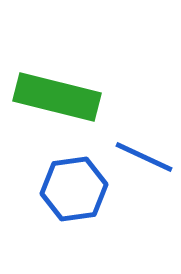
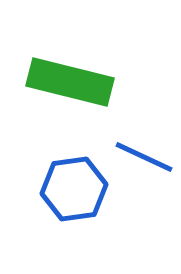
green rectangle: moved 13 px right, 15 px up
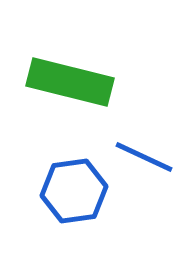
blue hexagon: moved 2 px down
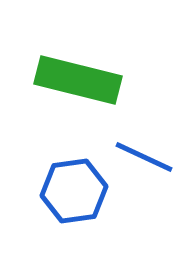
green rectangle: moved 8 px right, 2 px up
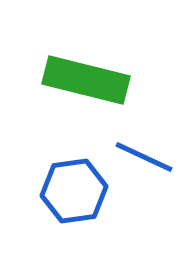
green rectangle: moved 8 px right
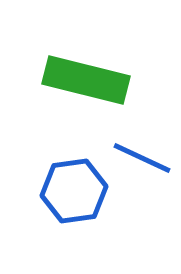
blue line: moved 2 px left, 1 px down
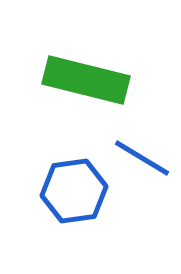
blue line: rotated 6 degrees clockwise
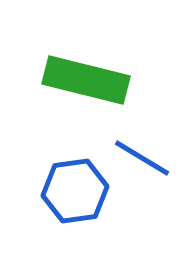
blue hexagon: moved 1 px right
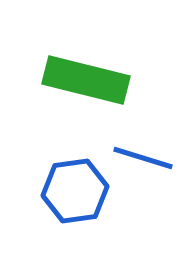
blue line: moved 1 px right; rotated 14 degrees counterclockwise
